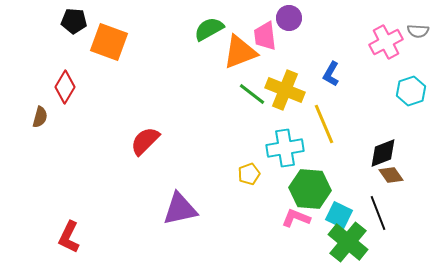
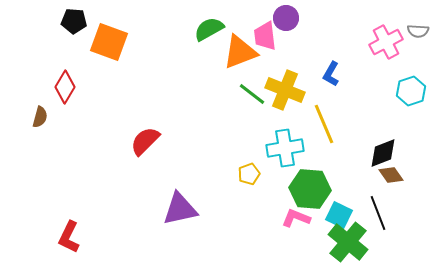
purple circle: moved 3 px left
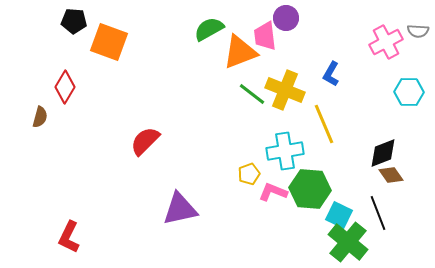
cyan hexagon: moved 2 px left, 1 px down; rotated 20 degrees clockwise
cyan cross: moved 3 px down
pink L-shape: moved 23 px left, 26 px up
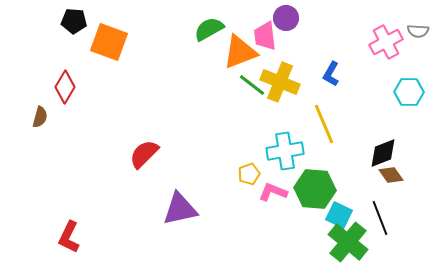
yellow cross: moved 5 px left, 8 px up
green line: moved 9 px up
red semicircle: moved 1 px left, 13 px down
green hexagon: moved 5 px right
black line: moved 2 px right, 5 px down
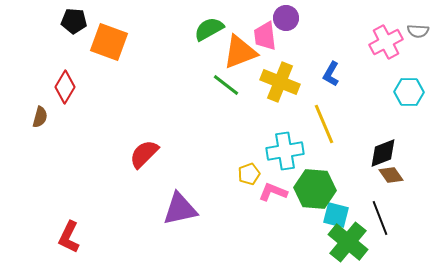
green line: moved 26 px left
cyan square: moved 3 px left; rotated 12 degrees counterclockwise
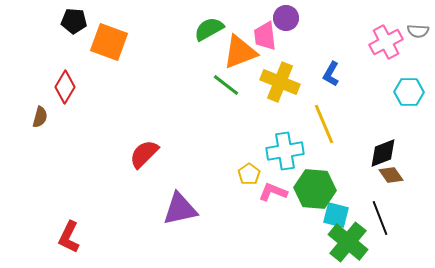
yellow pentagon: rotated 15 degrees counterclockwise
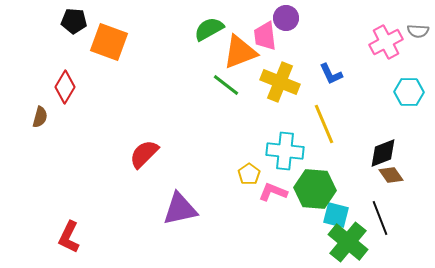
blue L-shape: rotated 55 degrees counterclockwise
cyan cross: rotated 15 degrees clockwise
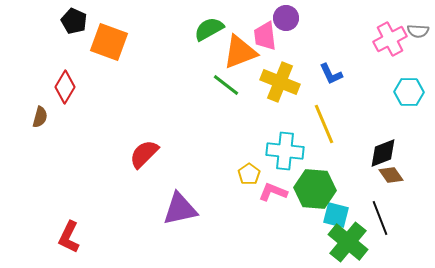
black pentagon: rotated 20 degrees clockwise
pink cross: moved 4 px right, 3 px up
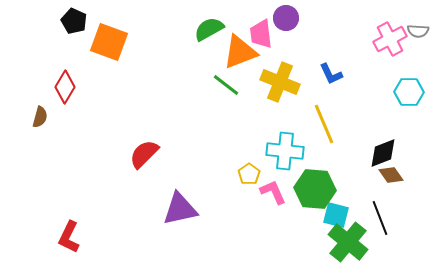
pink trapezoid: moved 4 px left, 2 px up
pink L-shape: rotated 44 degrees clockwise
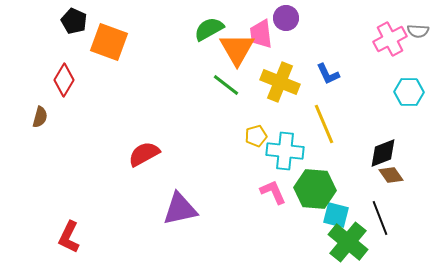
orange triangle: moved 3 px left, 3 px up; rotated 39 degrees counterclockwise
blue L-shape: moved 3 px left
red diamond: moved 1 px left, 7 px up
red semicircle: rotated 16 degrees clockwise
yellow pentagon: moved 7 px right, 38 px up; rotated 20 degrees clockwise
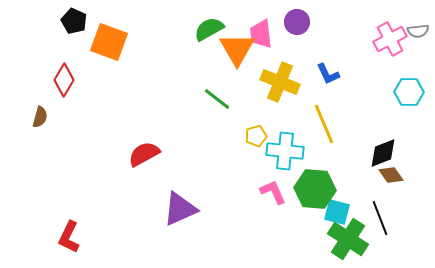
purple circle: moved 11 px right, 4 px down
gray semicircle: rotated 10 degrees counterclockwise
green line: moved 9 px left, 14 px down
purple triangle: rotated 12 degrees counterclockwise
cyan square: moved 1 px right, 3 px up
green cross: moved 3 px up; rotated 6 degrees counterclockwise
